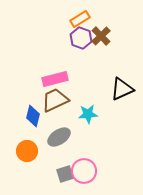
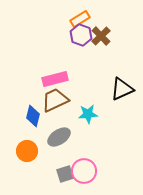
purple hexagon: moved 3 px up
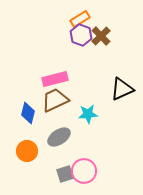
blue diamond: moved 5 px left, 3 px up
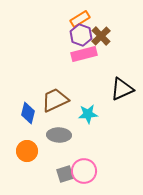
pink rectangle: moved 29 px right, 25 px up
gray ellipse: moved 2 px up; rotated 35 degrees clockwise
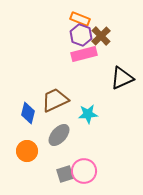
orange rectangle: rotated 54 degrees clockwise
black triangle: moved 11 px up
gray ellipse: rotated 50 degrees counterclockwise
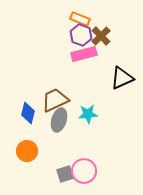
gray ellipse: moved 15 px up; rotated 25 degrees counterclockwise
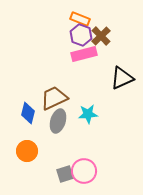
brown trapezoid: moved 1 px left, 2 px up
gray ellipse: moved 1 px left, 1 px down
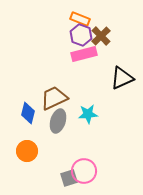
gray square: moved 4 px right, 4 px down
